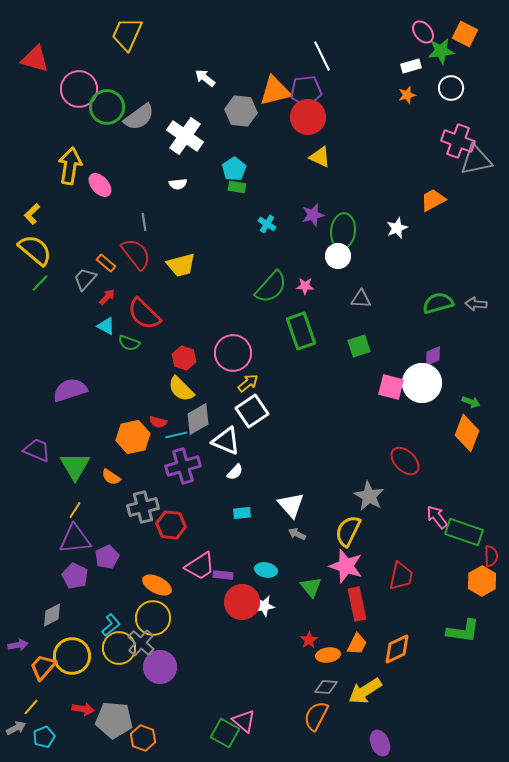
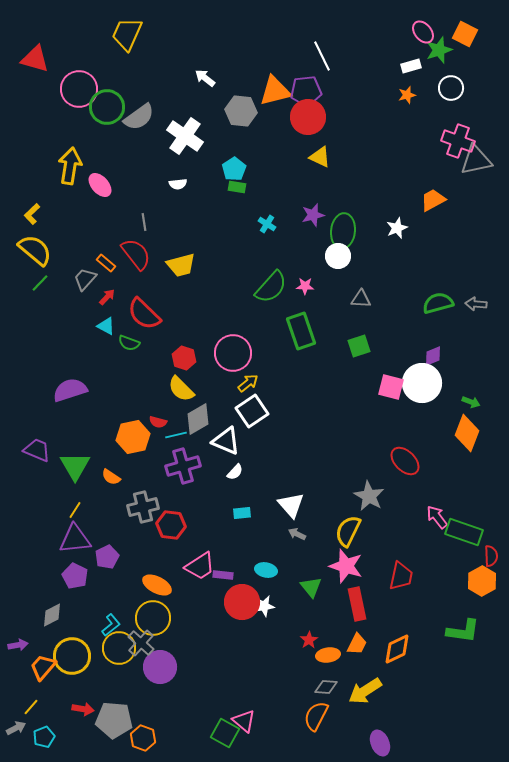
green star at (441, 51): moved 2 px left, 1 px up; rotated 12 degrees counterclockwise
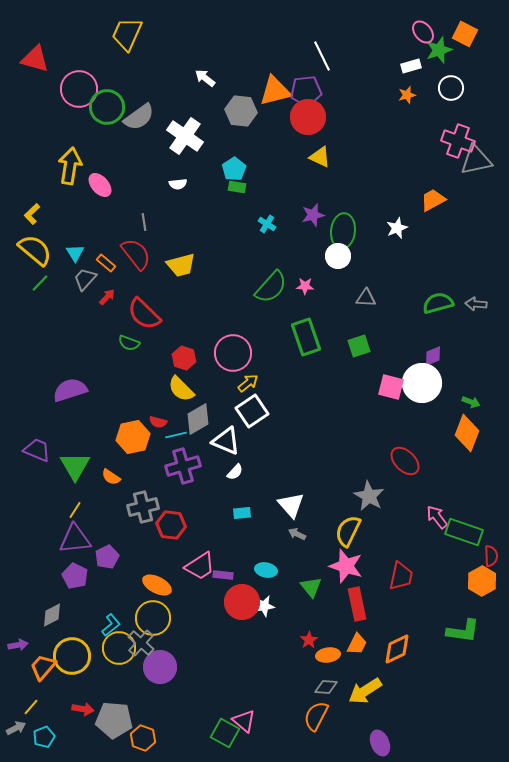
gray triangle at (361, 299): moved 5 px right, 1 px up
cyan triangle at (106, 326): moved 31 px left, 73 px up; rotated 30 degrees clockwise
green rectangle at (301, 331): moved 5 px right, 6 px down
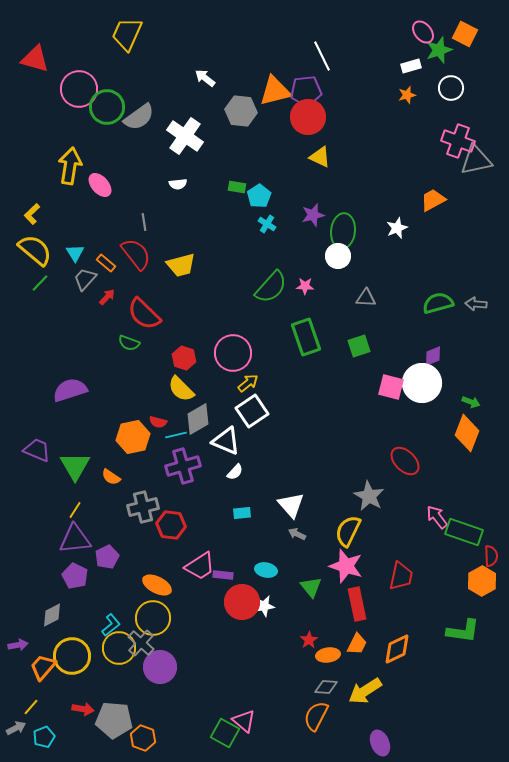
cyan pentagon at (234, 169): moved 25 px right, 27 px down
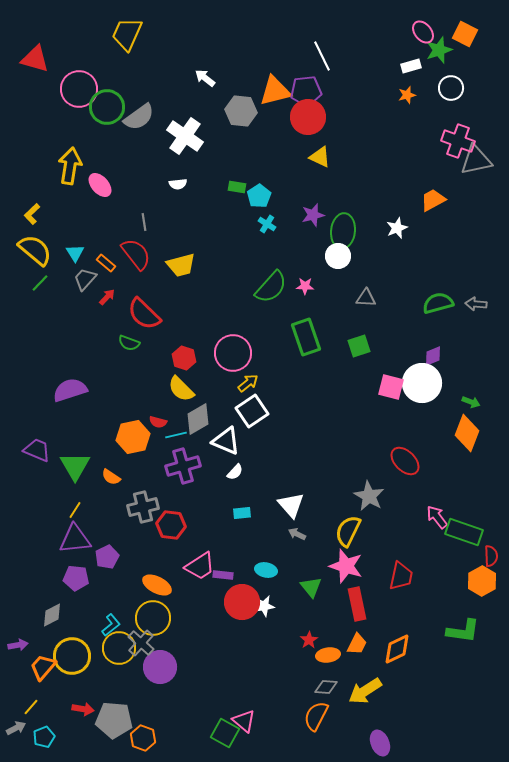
purple pentagon at (75, 576): moved 1 px right, 2 px down; rotated 20 degrees counterclockwise
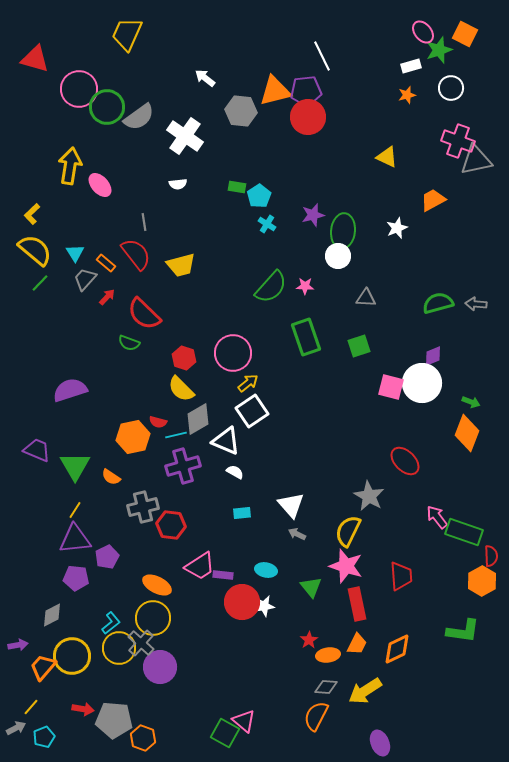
yellow triangle at (320, 157): moved 67 px right
white semicircle at (235, 472): rotated 102 degrees counterclockwise
red trapezoid at (401, 576): rotated 16 degrees counterclockwise
cyan L-shape at (111, 625): moved 2 px up
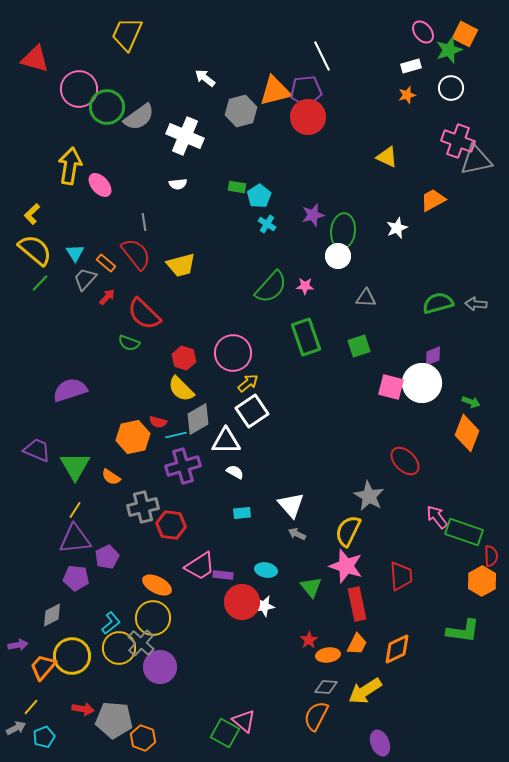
green star at (439, 50): moved 10 px right
gray hexagon at (241, 111): rotated 20 degrees counterclockwise
white cross at (185, 136): rotated 12 degrees counterclockwise
white triangle at (226, 441): rotated 24 degrees counterclockwise
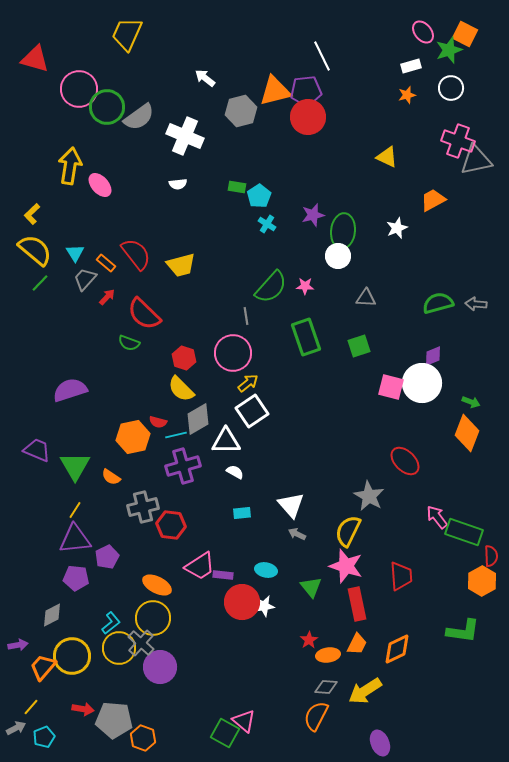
gray line at (144, 222): moved 102 px right, 94 px down
